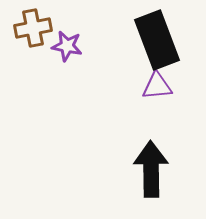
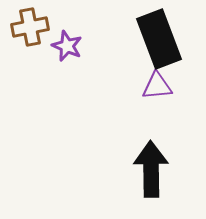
brown cross: moved 3 px left, 1 px up
black rectangle: moved 2 px right, 1 px up
purple star: rotated 12 degrees clockwise
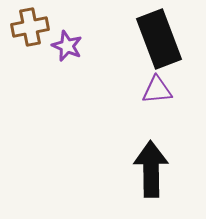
purple triangle: moved 4 px down
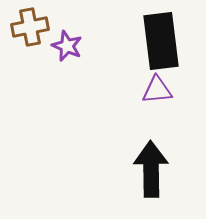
black rectangle: moved 2 px right, 2 px down; rotated 14 degrees clockwise
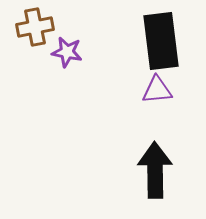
brown cross: moved 5 px right
purple star: moved 6 px down; rotated 12 degrees counterclockwise
black arrow: moved 4 px right, 1 px down
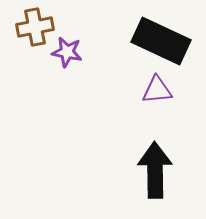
black rectangle: rotated 58 degrees counterclockwise
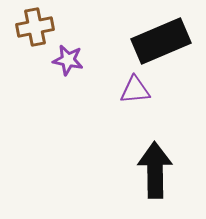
black rectangle: rotated 48 degrees counterclockwise
purple star: moved 1 px right, 8 px down
purple triangle: moved 22 px left
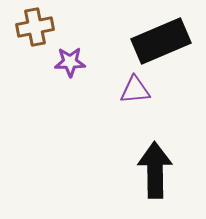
purple star: moved 2 px right, 2 px down; rotated 12 degrees counterclockwise
